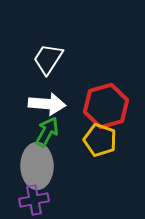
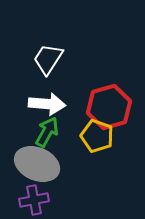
red hexagon: moved 3 px right, 1 px down
yellow pentagon: moved 3 px left, 4 px up
gray ellipse: moved 2 px up; rotated 66 degrees counterclockwise
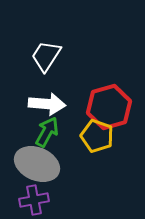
white trapezoid: moved 2 px left, 3 px up
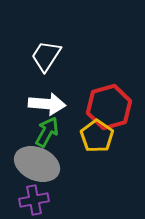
yellow pentagon: rotated 16 degrees clockwise
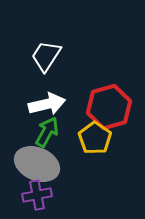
white arrow: rotated 18 degrees counterclockwise
yellow pentagon: moved 2 px left, 2 px down
purple cross: moved 3 px right, 5 px up
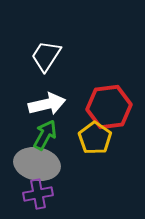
red hexagon: rotated 9 degrees clockwise
green arrow: moved 2 px left, 3 px down
gray ellipse: rotated 12 degrees counterclockwise
purple cross: moved 1 px right, 1 px up
